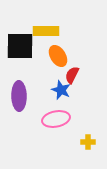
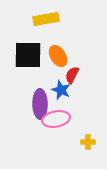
yellow rectangle: moved 12 px up; rotated 10 degrees counterclockwise
black square: moved 8 px right, 9 px down
purple ellipse: moved 21 px right, 8 px down
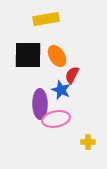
orange ellipse: moved 1 px left
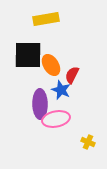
orange ellipse: moved 6 px left, 9 px down
yellow cross: rotated 24 degrees clockwise
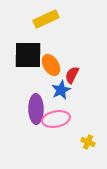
yellow rectangle: rotated 15 degrees counterclockwise
blue star: rotated 24 degrees clockwise
purple ellipse: moved 4 px left, 5 px down
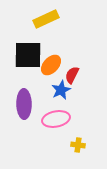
orange ellipse: rotated 75 degrees clockwise
purple ellipse: moved 12 px left, 5 px up
yellow cross: moved 10 px left, 3 px down; rotated 16 degrees counterclockwise
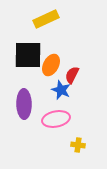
orange ellipse: rotated 15 degrees counterclockwise
blue star: rotated 24 degrees counterclockwise
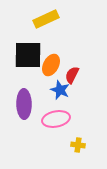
blue star: moved 1 px left
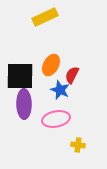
yellow rectangle: moved 1 px left, 2 px up
black square: moved 8 px left, 21 px down
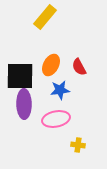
yellow rectangle: rotated 25 degrees counterclockwise
red semicircle: moved 7 px right, 8 px up; rotated 54 degrees counterclockwise
blue star: rotated 30 degrees counterclockwise
